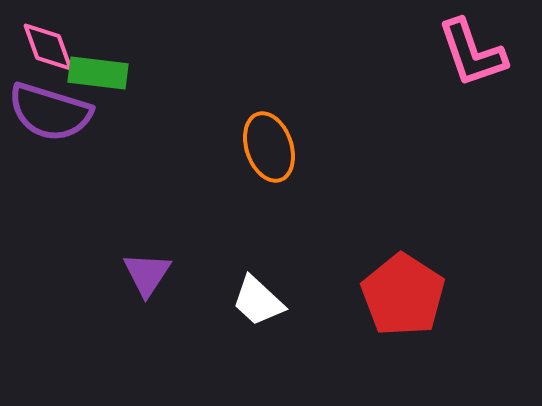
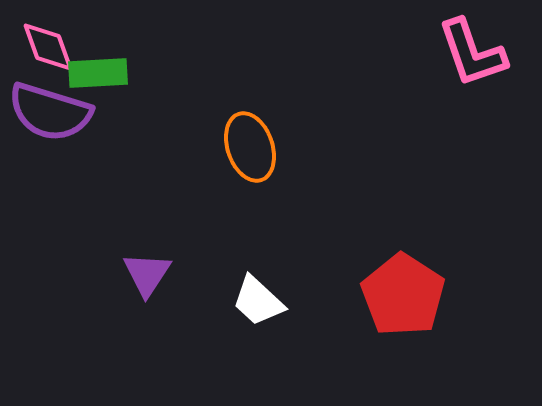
green rectangle: rotated 10 degrees counterclockwise
orange ellipse: moved 19 px left
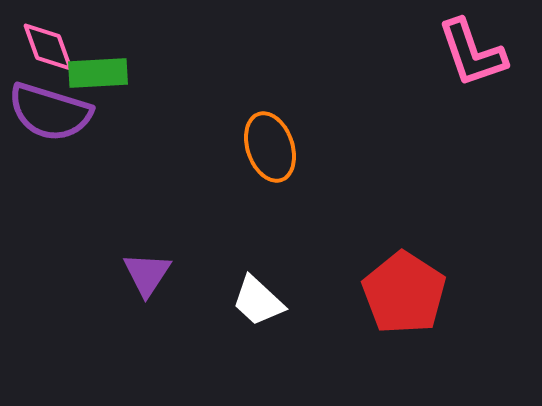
orange ellipse: moved 20 px right
red pentagon: moved 1 px right, 2 px up
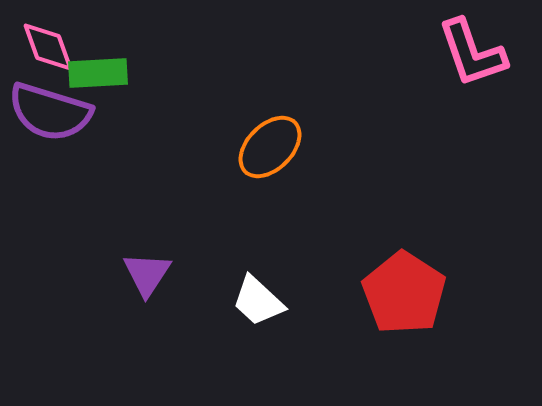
orange ellipse: rotated 64 degrees clockwise
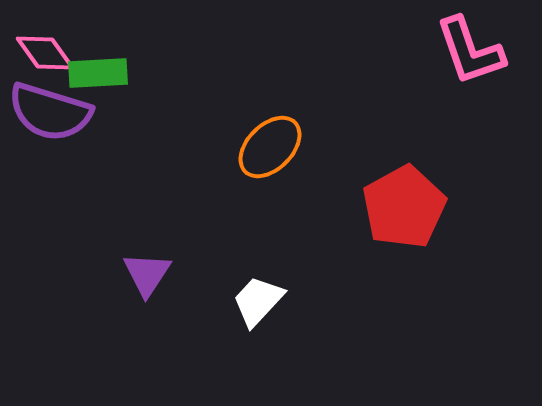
pink diamond: moved 3 px left, 6 px down; rotated 16 degrees counterclockwise
pink L-shape: moved 2 px left, 2 px up
red pentagon: moved 86 px up; rotated 10 degrees clockwise
white trapezoid: rotated 90 degrees clockwise
